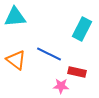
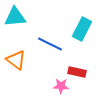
blue line: moved 1 px right, 10 px up
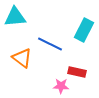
cyan rectangle: moved 2 px right, 1 px down
orange triangle: moved 6 px right, 2 px up
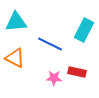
cyan triangle: moved 1 px right, 5 px down
orange triangle: moved 7 px left; rotated 10 degrees counterclockwise
pink star: moved 7 px left, 8 px up
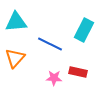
orange triangle: rotated 45 degrees clockwise
red rectangle: moved 1 px right
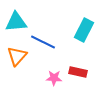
blue line: moved 7 px left, 2 px up
orange triangle: moved 2 px right, 2 px up
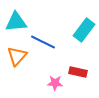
cyan rectangle: rotated 10 degrees clockwise
pink star: moved 1 px right, 5 px down
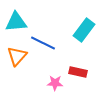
blue line: moved 1 px down
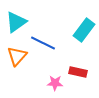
cyan triangle: rotated 30 degrees counterclockwise
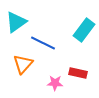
orange triangle: moved 6 px right, 8 px down
red rectangle: moved 1 px down
